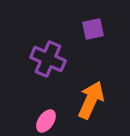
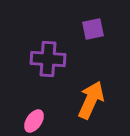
purple cross: rotated 20 degrees counterclockwise
pink ellipse: moved 12 px left
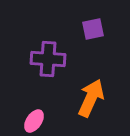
orange arrow: moved 2 px up
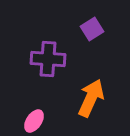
purple square: moved 1 px left; rotated 20 degrees counterclockwise
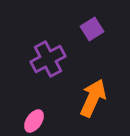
purple cross: rotated 32 degrees counterclockwise
orange arrow: moved 2 px right
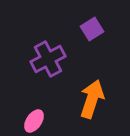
orange arrow: moved 1 px left, 1 px down; rotated 6 degrees counterclockwise
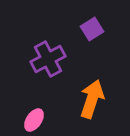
pink ellipse: moved 1 px up
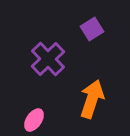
purple cross: rotated 16 degrees counterclockwise
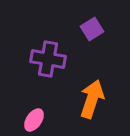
purple cross: rotated 36 degrees counterclockwise
